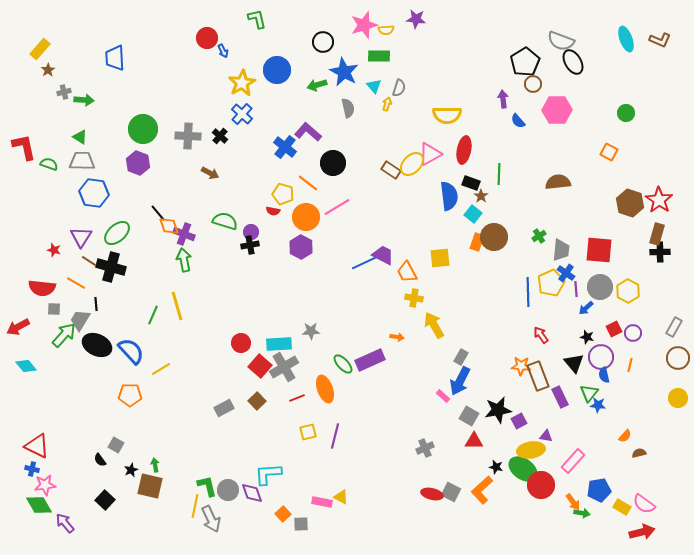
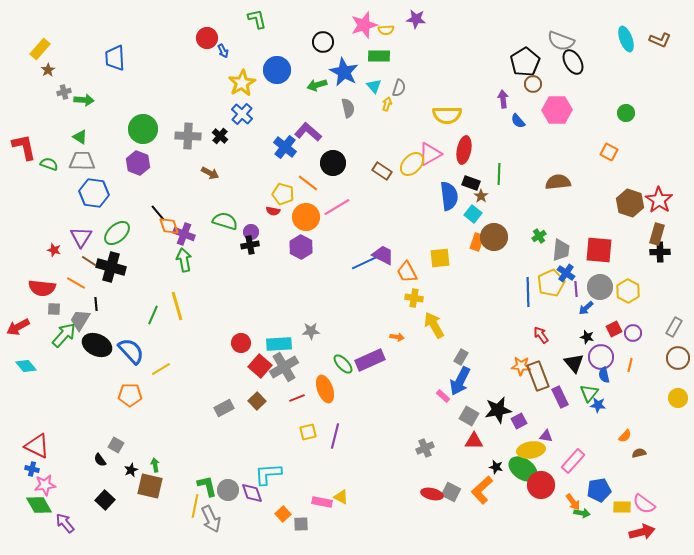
brown rectangle at (391, 170): moved 9 px left, 1 px down
yellow rectangle at (622, 507): rotated 30 degrees counterclockwise
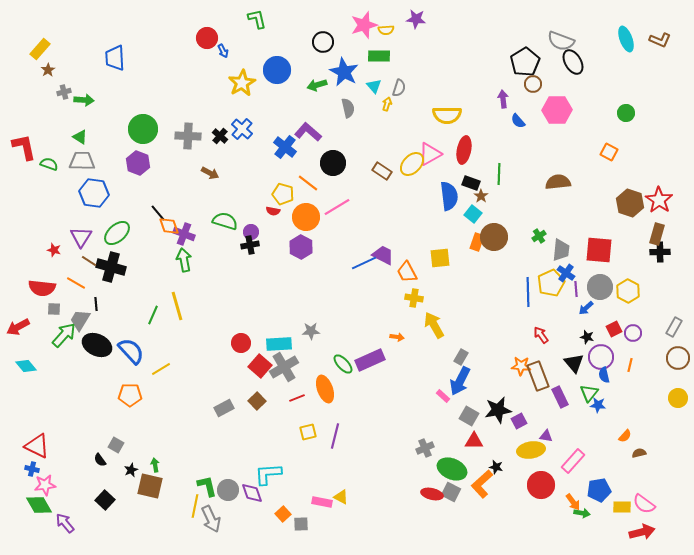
blue cross at (242, 114): moved 15 px down
green ellipse at (523, 469): moved 71 px left; rotated 12 degrees counterclockwise
orange L-shape at (482, 490): moved 6 px up
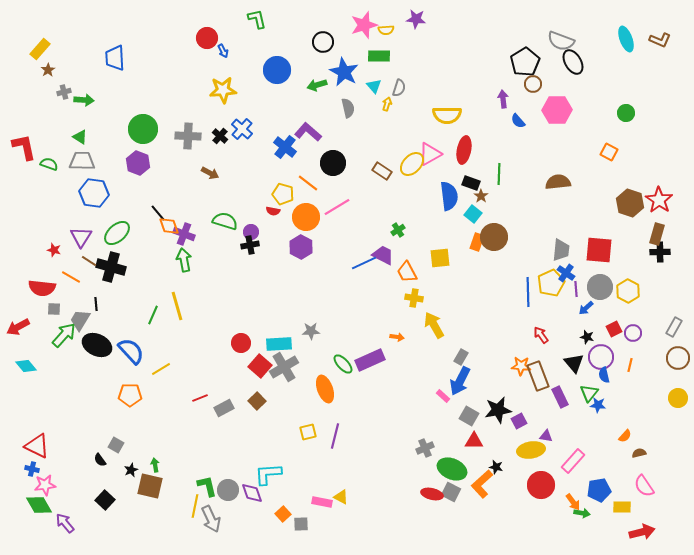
yellow star at (242, 83): moved 19 px left, 7 px down; rotated 24 degrees clockwise
green cross at (539, 236): moved 141 px left, 6 px up
orange line at (76, 283): moved 5 px left, 6 px up
red line at (297, 398): moved 97 px left
pink semicircle at (644, 504): moved 18 px up; rotated 20 degrees clockwise
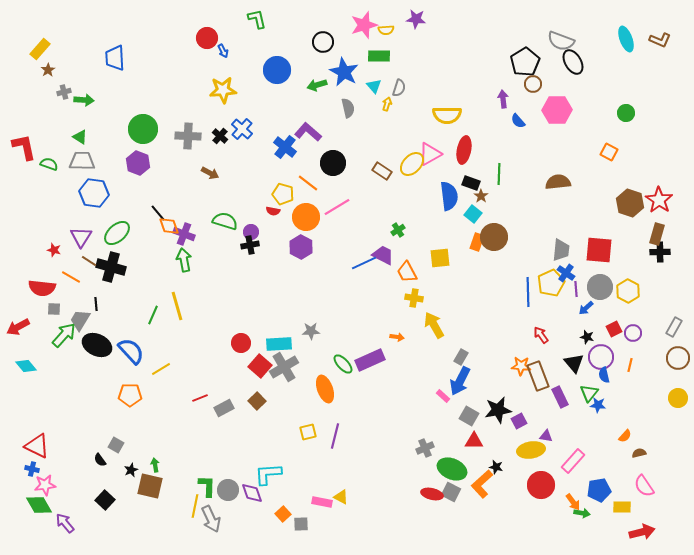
green L-shape at (207, 486): rotated 15 degrees clockwise
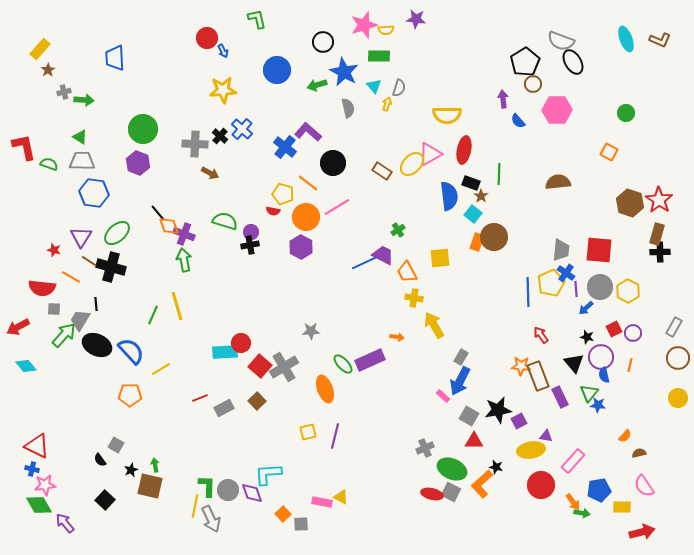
gray cross at (188, 136): moved 7 px right, 8 px down
cyan rectangle at (279, 344): moved 54 px left, 8 px down
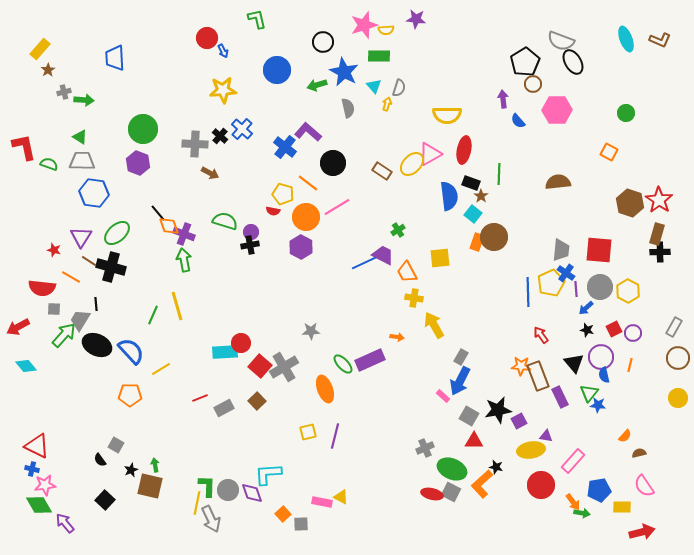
black star at (587, 337): moved 7 px up
yellow line at (195, 506): moved 2 px right, 3 px up
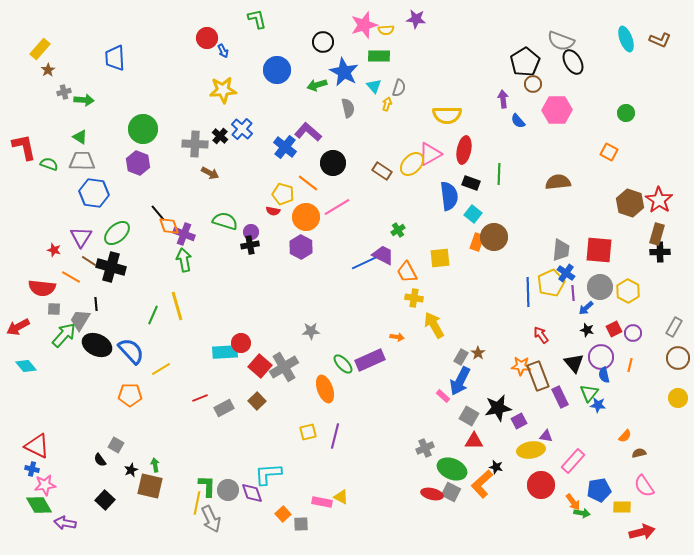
brown star at (481, 196): moved 3 px left, 157 px down
purple line at (576, 289): moved 3 px left, 4 px down
black star at (498, 410): moved 2 px up
purple arrow at (65, 523): rotated 40 degrees counterclockwise
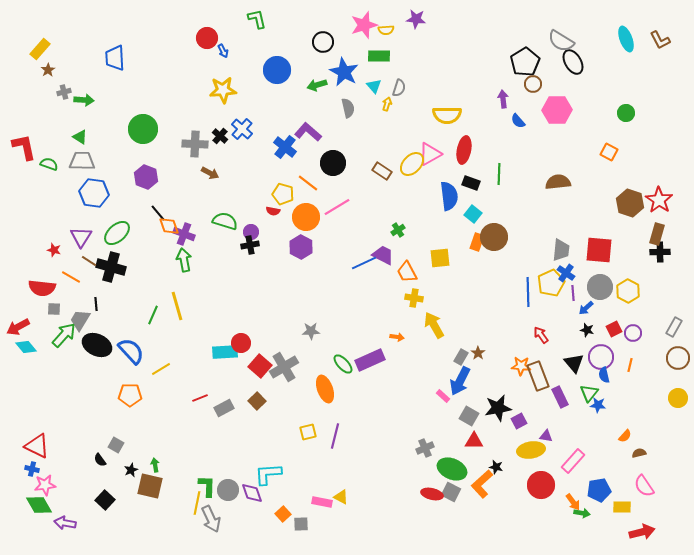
brown L-shape at (660, 40): rotated 40 degrees clockwise
gray semicircle at (561, 41): rotated 12 degrees clockwise
purple hexagon at (138, 163): moved 8 px right, 14 px down
cyan diamond at (26, 366): moved 19 px up
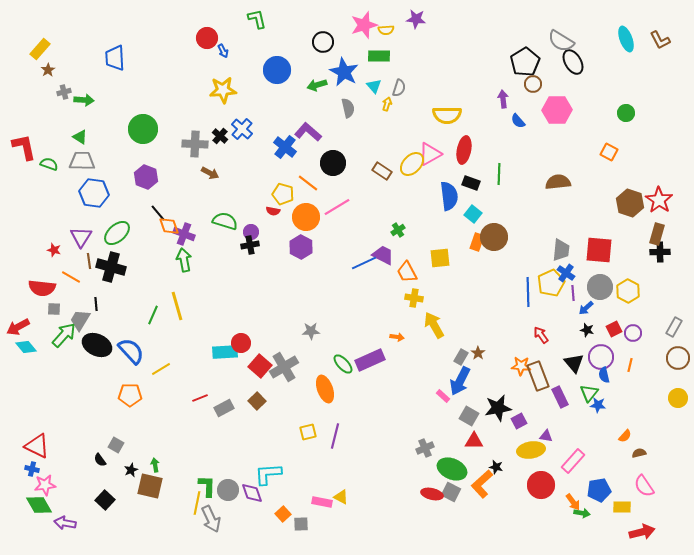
brown line at (89, 261): rotated 49 degrees clockwise
